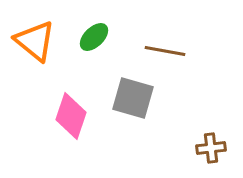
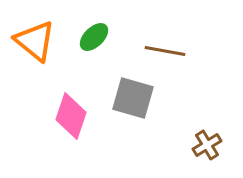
brown cross: moved 4 px left, 3 px up; rotated 24 degrees counterclockwise
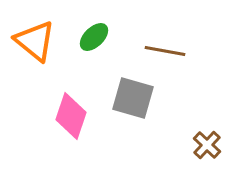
brown cross: rotated 16 degrees counterclockwise
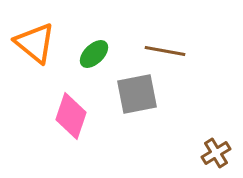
green ellipse: moved 17 px down
orange triangle: moved 2 px down
gray square: moved 4 px right, 4 px up; rotated 27 degrees counterclockwise
brown cross: moved 9 px right, 8 px down; rotated 16 degrees clockwise
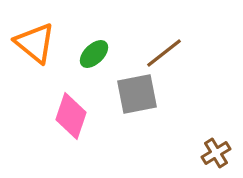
brown line: moved 1 px left, 2 px down; rotated 48 degrees counterclockwise
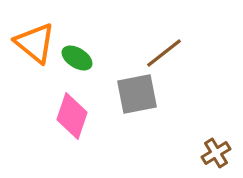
green ellipse: moved 17 px left, 4 px down; rotated 76 degrees clockwise
pink diamond: moved 1 px right
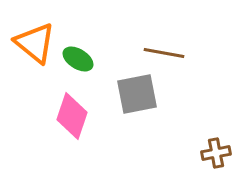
brown line: rotated 48 degrees clockwise
green ellipse: moved 1 px right, 1 px down
brown cross: rotated 20 degrees clockwise
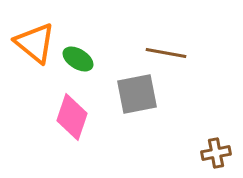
brown line: moved 2 px right
pink diamond: moved 1 px down
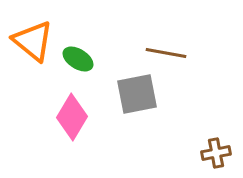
orange triangle: moved 2 px left, 2 px up
pink diamond: rotated 12 degrees clockwise
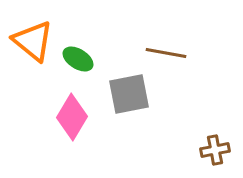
gray square: moved 8 px left
brown cross: moved 1 px left, 3 px up
